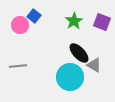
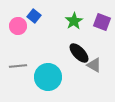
pink circle: moved 2 px left, 1 px down
cyan circle: moved 22 px left
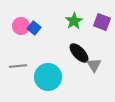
blue square: moved 12 px down
pink circle: moved 3 px right
gray triangle: rotated 28 degrees clockwise
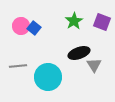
black ellipse: rotated 65 degrees counterclockwise
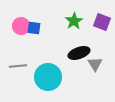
blue square: rotated 32 degrees counterclockwise
gray triangle: moved 1 px right, 1 px up
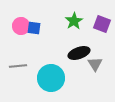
purple square: moved 2 px down
cyan circle: moved 3 px right, 1 px down
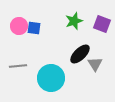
green star: rotated 12 degrees clockwise
pink circle: moved 2 px left
black ellipse: moved 1 px right, 1 px down; rotated 25 degrees counterclockwise
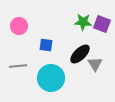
green star: moved 9 px right, 1 px down; rotated 24 degrees clockwise
blue square: moved 12 px right, 17 px down
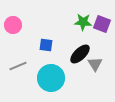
pink circle: moved 6 px left, 1 px up
gray line: rotated 18 degrees counterclockwise
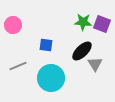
black ellipse: moved 2 px right, 3 px up
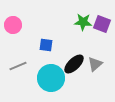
black ellipse: moved 8 px left, 13 px down
gray triangle: rotated 21 degrees clockwise
